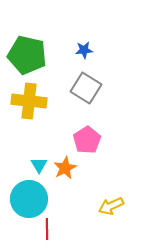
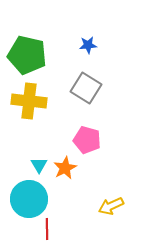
blue star: moved 4 px right, 5 px up
pink pentagon: rotated 24 degrees counterclockwise
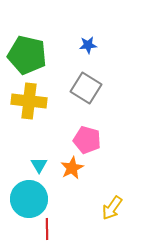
orange star: moved 7 px right
yellow arrow: moved 1 px right, 2 px down; rotated 30 degrees counterclockwise
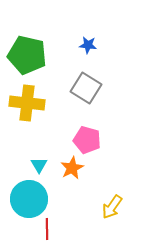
blue star: rotated 12 degrees clockwise
yellow cross: moved 2 px left, 2 px down
yellow arrow: moved 1 px up
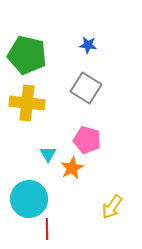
cyan triangle: moved 9 px right, 11 px up
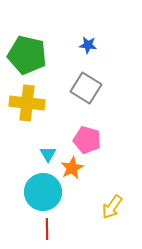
cyan circle: moved 14 px right, 7 px up
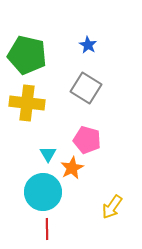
blue star: rotated 24 degrees clockwise
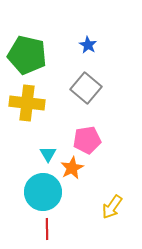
gray square: rotated 8 degrees clockwise
pink pentagon: rotated 24 degrees counterclockwise
